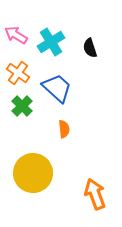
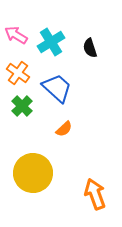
orange semicircle: rotated 54 degrees clockwise
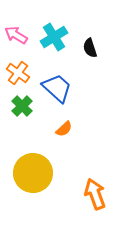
cyan cross: moved 3 px right, 5 px up
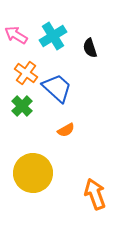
cyan cross: moved 1 px left, 1 px up
orange cross: moved 8 px right
orange semicircle: moved 2 px right, 1 px down; rotated 12 degrees clockwise
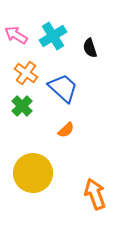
blue trapezoid: moved 6 px right
orange semicircle: rotated 12 degrees counterclockwise
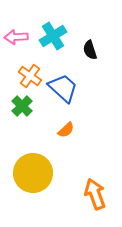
pink arrow: moved 2 px down; rotated 35 degrees counterclockwise
black semicircle: moved 2 px down
orange cross: moved 4 px right, 3 px down
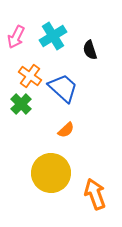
pink arrow: rotated 60 degrees counterclockwise
green cross: moved 1 px left, 2 px up
yellow circle: moved 18 px right
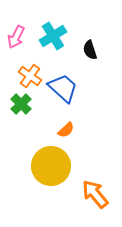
yellow circle: moved 7 px up
orange arrow: rotated 20 degrees counterclockwise
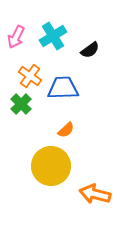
black semicircle: rotated 108 degrees counterclockwise
blue trapezoid: rotated 44 degrees counterclockwise
orange arrow: rotated 36 degrees counterclockwise
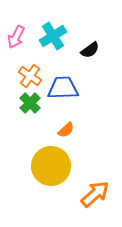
green cross: moved 9 px right, 1 px up
orange arrow: rotated 124 degrees clockwise
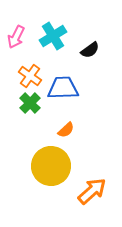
orange arrow: moved 3 px left, 3 px up
